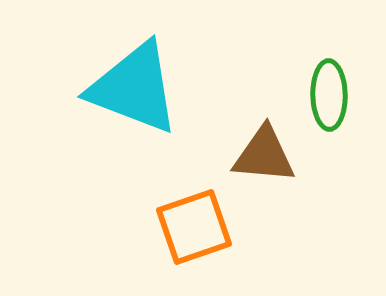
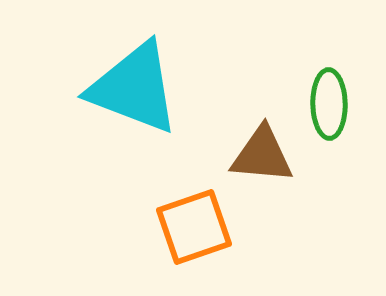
green ellipse: moved 9 px down
brown triangle: moved 2 px left
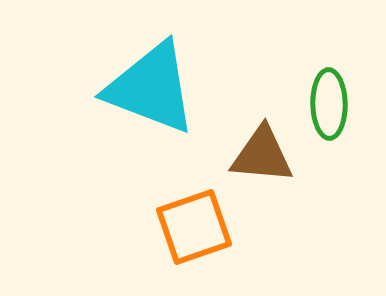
cyan triangle: moved 17 px right
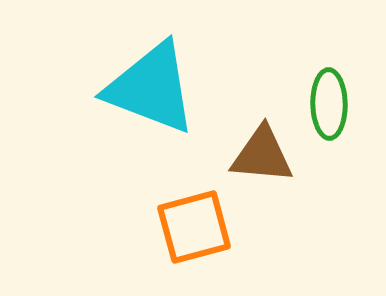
orange square: rotated 4 degrees clockwise
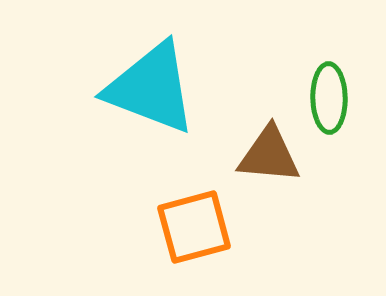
green ellipse: moved 6 px up
brown triangle: moved 7 px right
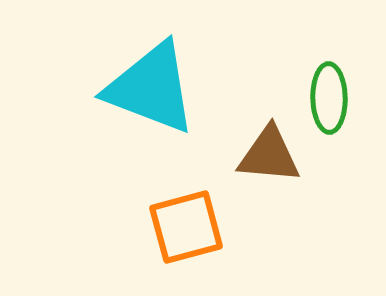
orange square: moved 8 px left
